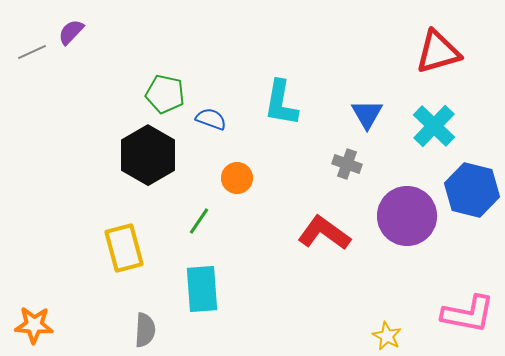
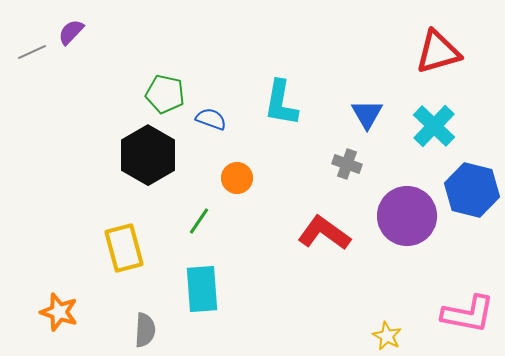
orange star: moved 25 px right, 13 px up; rotated 15 degrees clockwise
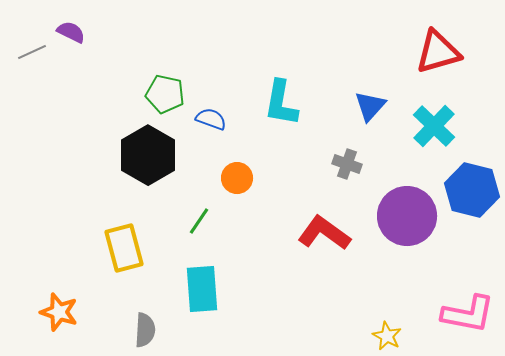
purple semicircle: rotated 72 degrees clockwise
blue triangle: moved 3 px right, 8 px up; rotated 12 degrees clockwise
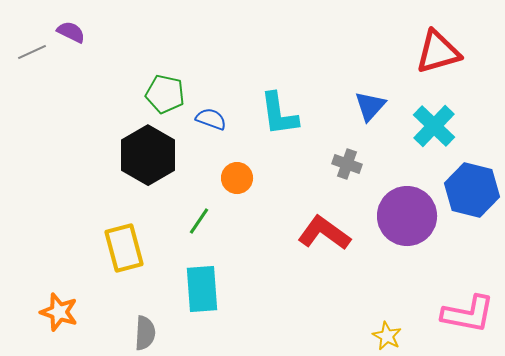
cyan L-shape: moved 2 px left, 11 px down; rotated 18 degrees counterclockwise
gray semicircle: moved 3 px down
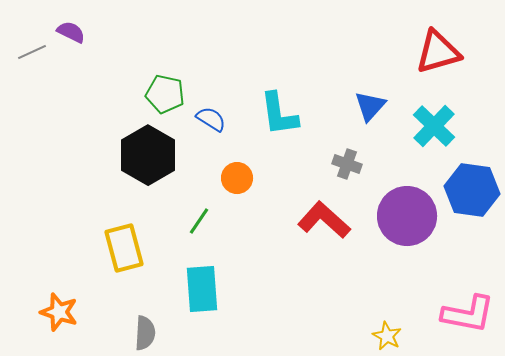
blue semicircle: rotated 12 degrees clockwise
blue hexagon: rotated 6 degrees counterclockwise
red L-shape: moved 13 px up; rotated 6 degrees clockwise
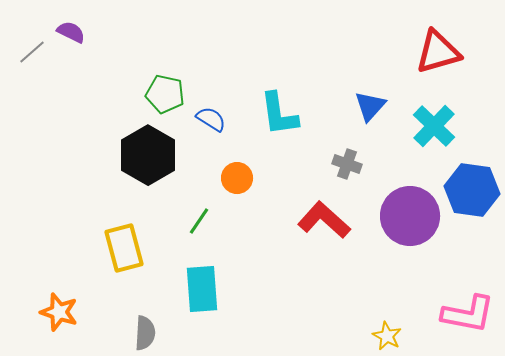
gray line: rotated 16 degrees counterclockwise
purple circle: moved 3 px right
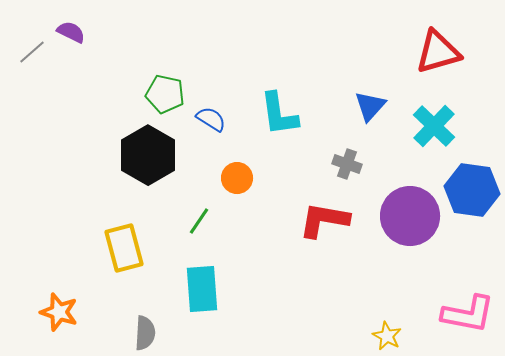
red L-shape: rotated 32 degrees counterclockwise
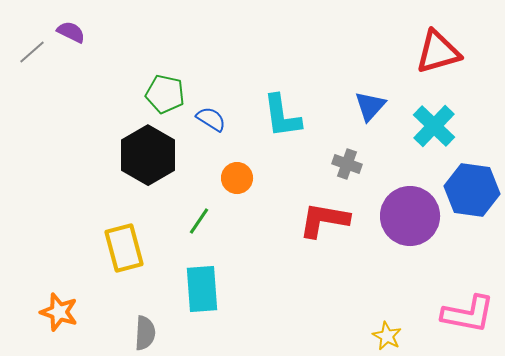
cyan L-shape: moved 3 px right, 2 px down
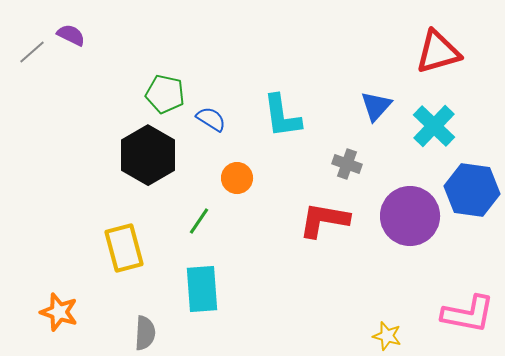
purple semicircle: moved 3 px down
blue triangle: moved 6 px right
yellow star: rotated 12 degrees counterclockwise
